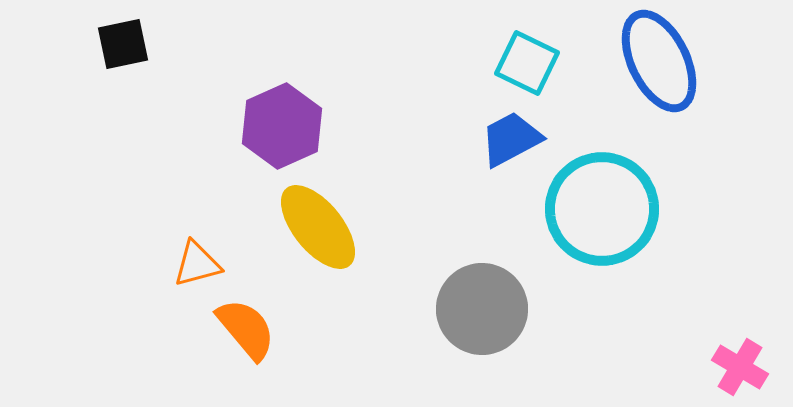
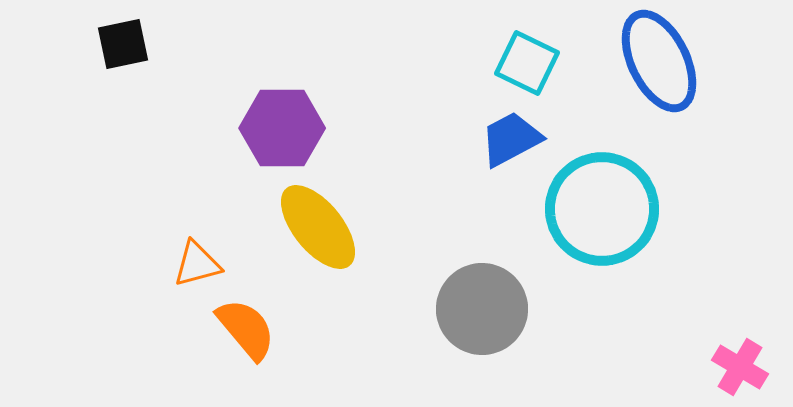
purple hexagon: moved 2 px down; rotated 24 degrees clockwise
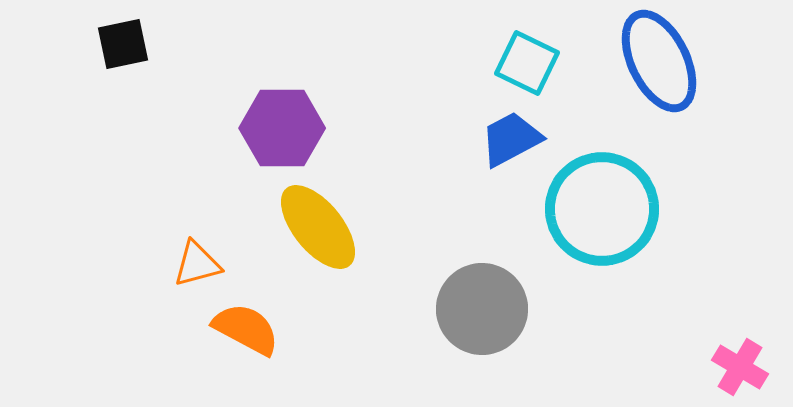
orange semicircle: rotated 22 degrees counterclockwise
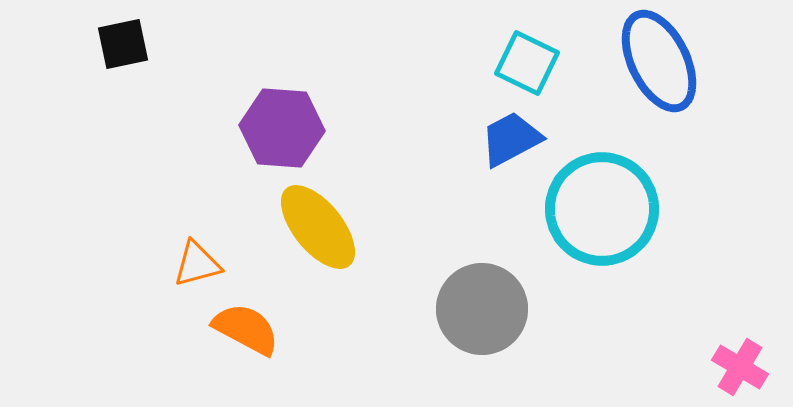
purple hexagon: rotated 4 degrees clockwise
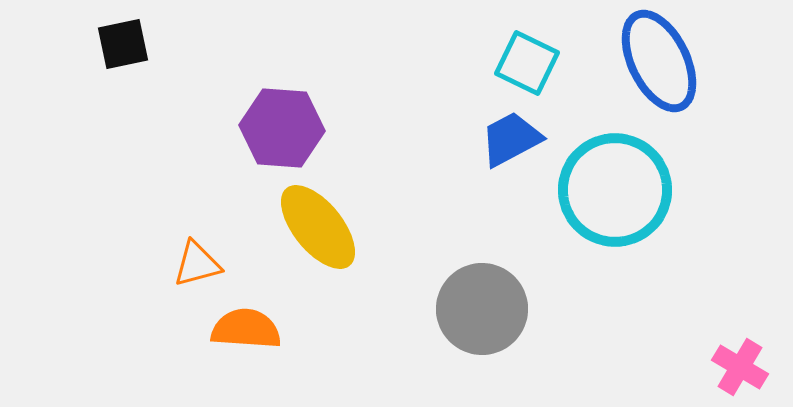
cyan circle: moved 13 px right, 19 px up
orange semicircle: rotated 24 degrees counterclockwise
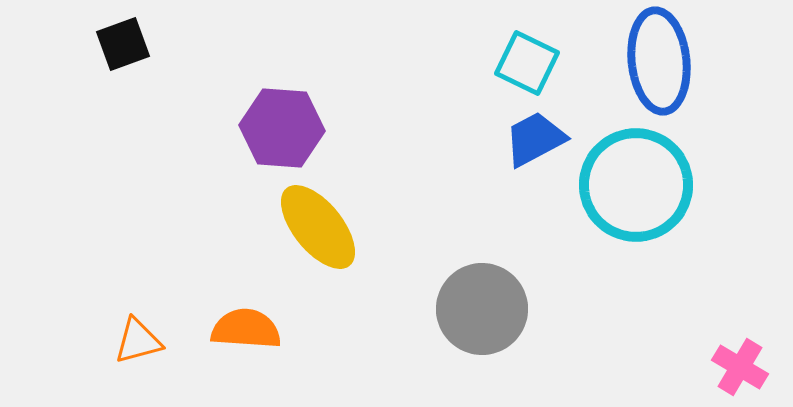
black square: rotated 8 degrees counterclockwise
blue ellipse: rotated 20 degrees clockwise
blue trapezoid: moved 24 px right
cyan circle: moved 21 px right, 5 px up
orange triangle: moved 59 px left, 77 px down
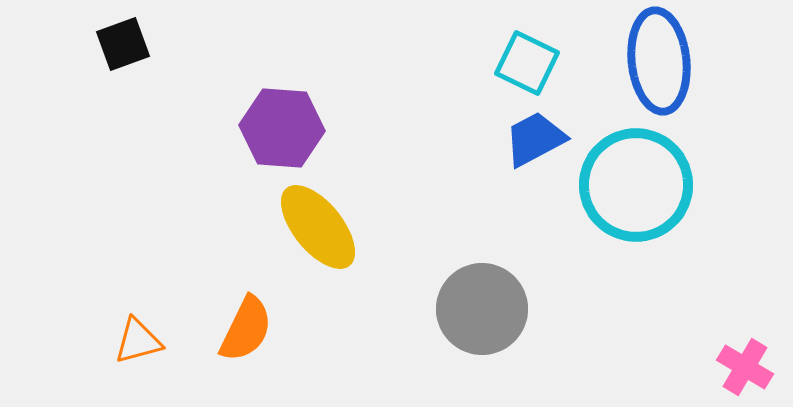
orange semicircle: rotated 112 degrees clockwise
pink cross: moved 5 px right
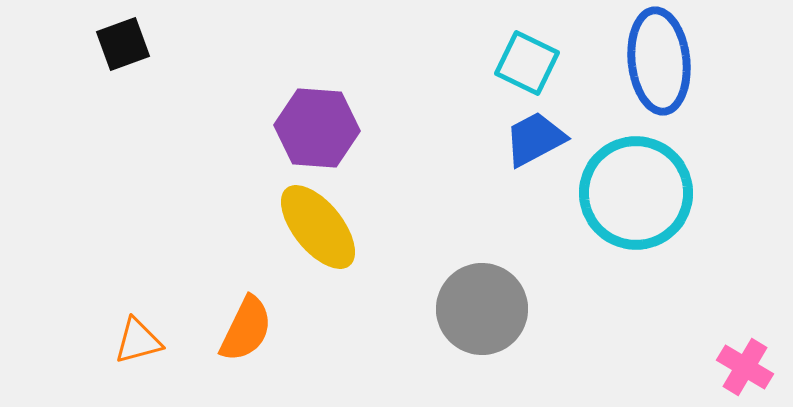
purple hexagon: moved 35 px right
cyan circle: moved 8 px down
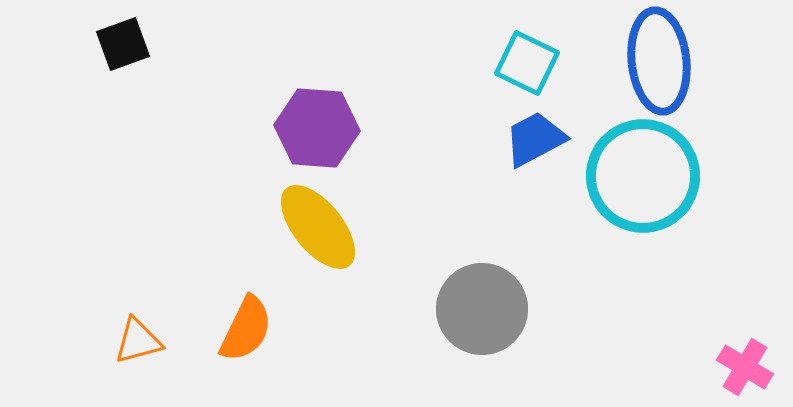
cyan circle: moved 7 px right, 17 px up
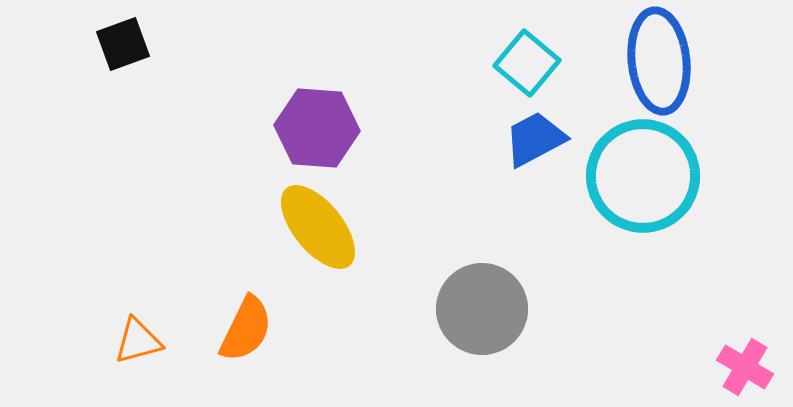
cyan square: rotated 14 degrees clockwise
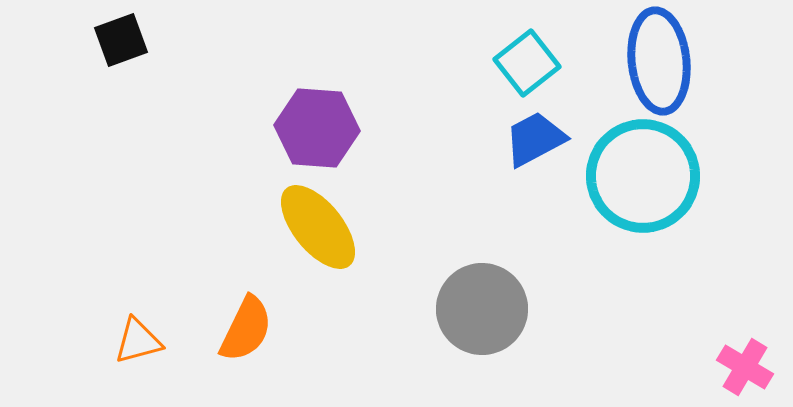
black square: moved 2 px left, 4 px up
cyan square: rotated 12 degrees clockwise
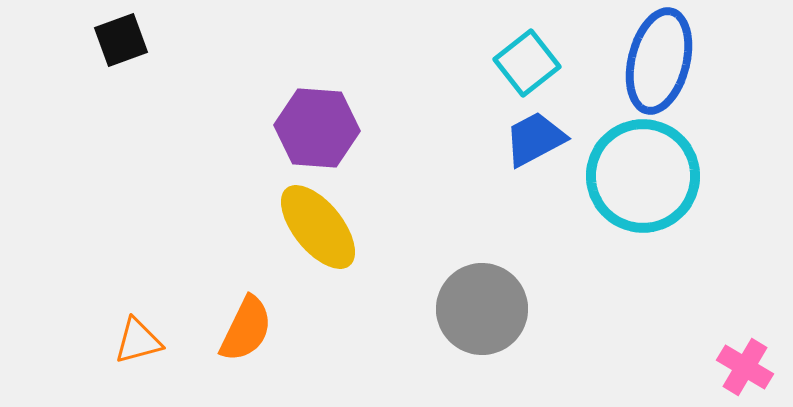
blue ellipse: rotated 20 degrees clockwise
